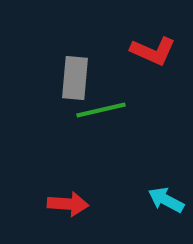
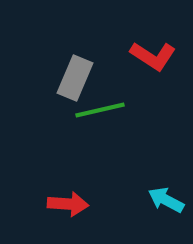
red L-shape: moved 5 px down; rotated 9 degrees clockwise
gray rectangle: rotated 18 degrees clockwise
green line: moved 1 px left
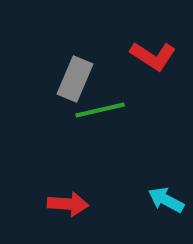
gray rectangle: moved 1 px down
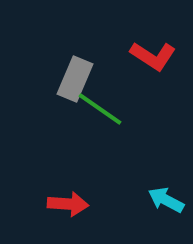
green line: moved 1 px up; rotated 48 degrees clockwise
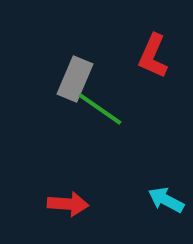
red L-shape: rotated 81 degrees clockwise
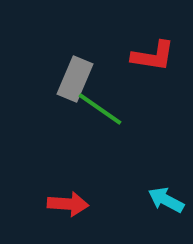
red L-shape: rotated 105 degrees counterclockwise
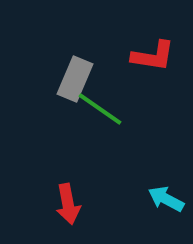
cyan arrow: moved 1 px up
red arrow: rotated 75 degrees clockwise
